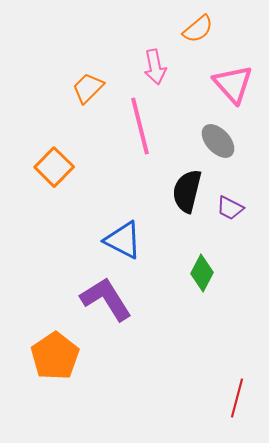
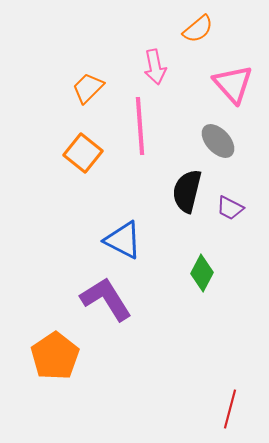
pink line: rotated 10 degrees clockwise
orange square: moved 29 px right, 14 px up; rotated 6 degrees counterclockwise
red line: moved 7 px left, 11 px down
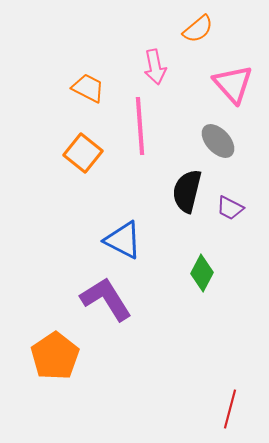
orange trapezoid: rotated 72 degrees clockwise
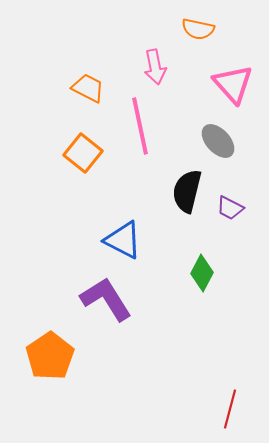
orange semicircle: rotated 52 degrees clockwise
pink line: rotated 8 degrees counterclockwise
orange pentagon: moved 5 px left
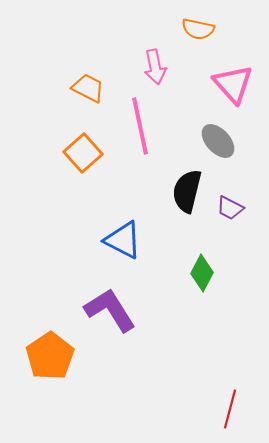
orange square: rotated 9 degrees clockwise
purple L-shape: moved 4 px right, 11 px down
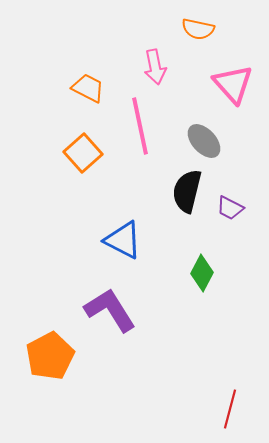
gray ellipse: moved 14 px left
orange pentagon: rotated 6 degrees clockwise
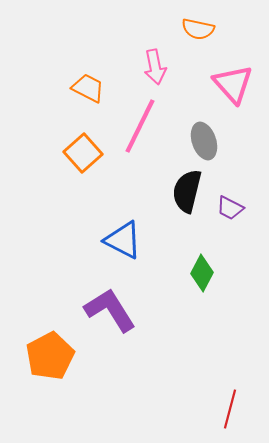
pink line: rotated 38 degrees clockwise
gray ellipse: rotated 24 degrees clockwise
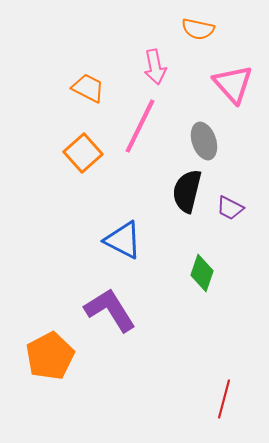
green diamond: rotated 9 degrees counterclockwise
red line: moved 6 px left, 10 px up
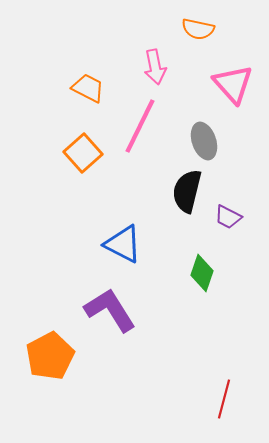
purple trapezoid: moved 2 px left, 9 px down
blue triangle: moved 4 px down
